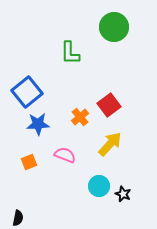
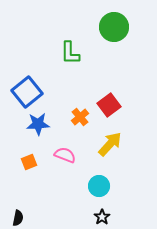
black star: moved 21 px left, 23 px down; rotated 14 degrees clockwise
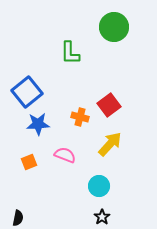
orange cross: rotated 36 degrees counterclockwise
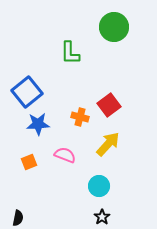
yellow arrow: moved 2 px left
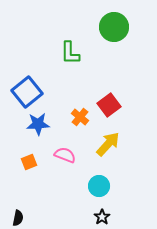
orange cross: rotated 24 degrees clockwise
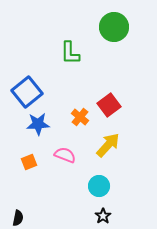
yellow arrow: moved 1 px down
black star: moved 1 px right, 1 px up
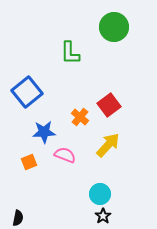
blue star: moved 6 px right, 8 px down
cyan circle: moved 1 px right, 8 px down
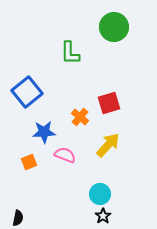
red square: moved 2 px up; rotated 20 degrees clockwise
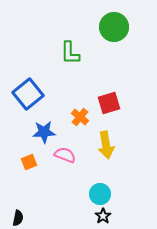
blue square: moved 1 px right, 2 px down
yellow arrow: moved 2 px left; rotated 128 degrees clockwise
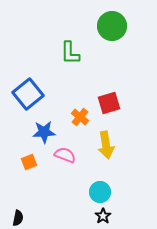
green circle: moved 2 px left, 1 px up
cyan circle: moved 2 px up
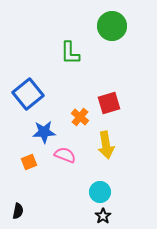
black semicircle: moved 7 px up
